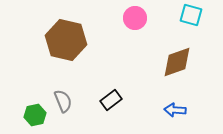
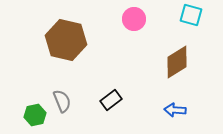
pink circle: moved 1 px left, 1 px down
brown diamond: rotated 12 degrees counterclockwise
gray semicircle: moved 1 px left
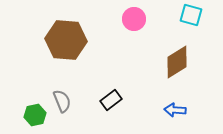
brown hexagon: rotated 9 degrees counterclockwise
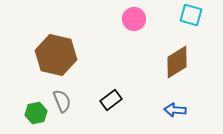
brown hexagon: moved 10 px left, 15 px down; rotated 9 degrees clockwise
green hexagon: moved 1 px right, 2 px up
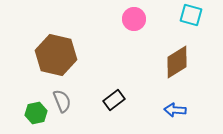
black rectangle: moved 3 px right
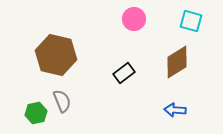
cyan square: moved 6 px down
black rectangle: moved 10 px right, 27 px up
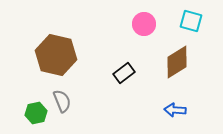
pink circle: moved 10 px right, 5 px down
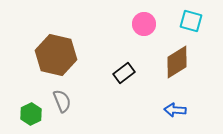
green hexagon: moved 5 px left, 1 px down; rotated 15 degrees counterclockwise
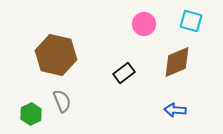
brown diamond: rotated 8 degrees clockwise
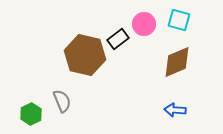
cyan square: moved 12 px left, 1 px up
brown hexagon: moved 29 px right
black rectangle: moved 6 px left, 34 px up
